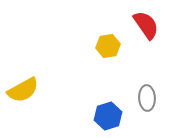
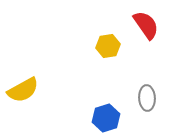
blue hexagon: moved 2 px left, 2 px down
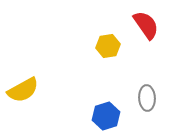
blue hexagon: moved 2 px up
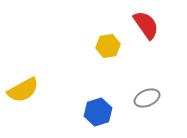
gray ellipse: rotated 70 degrees clockwise
blue hexagon: moved 8 px left, 4 px up
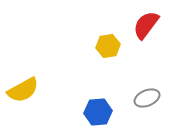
red semicircle: rotated 108 degrees counterclockwise
blue hexagon: rotated 12 degrees clockwise
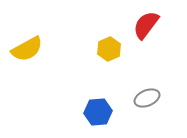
yellow hexagon: moved 1 px right, 3 px down; rotated 15 degrees counterclockwise
yellow semicircle: moved 4 px right, 41 px up
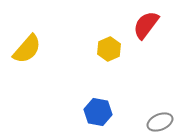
yellow semicircle: rotated 20 degrees counterclockwise
gray ellipse: moved 13 px right, 24 px down
blue hexagon: rotated 16 degrees clockwise
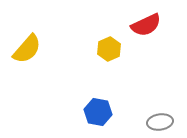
red semicircle: rotated 152 degrees counterclockwise
gray ellipse: rotated 15 degrees clockwise
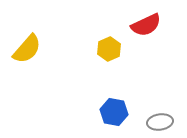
blue hexagon: moved 16 px right
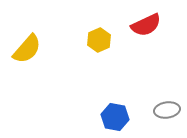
yellow hexagon: moved 10 px left, 9 px up
blue hexagon: moved 1 px right, 5 px down
gray ellipse: moved 7 px right, 12 px up
